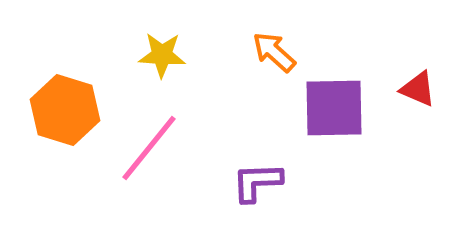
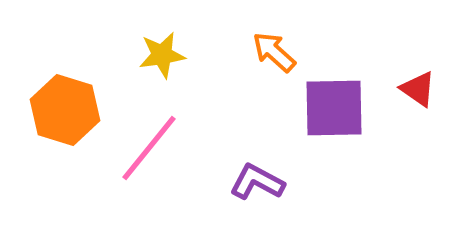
yellow star: rotated 12 degrees counterclockwise
red triangle: rotated 12 degrees clockwise
purple L-shape: rotated 30 degrees clockwise
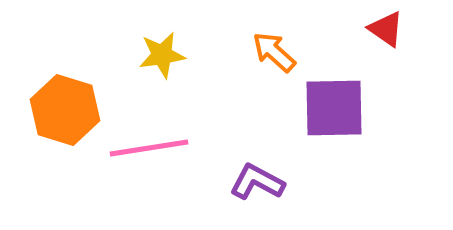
red triangle: moved 32 px left, 60 px up
pink line: rotated 42 degrees clockwise
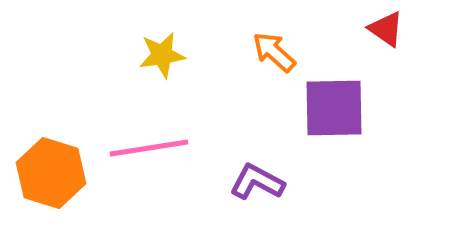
orange hexagon: moved 14 px left, 63 px down
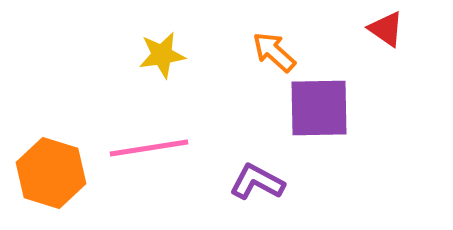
purple square: moved 15 px left
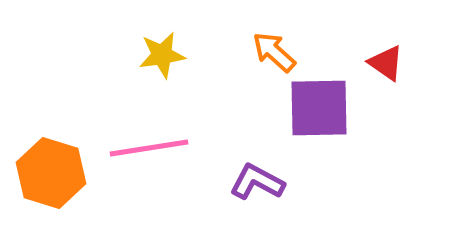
red triangle: moved 34 px down
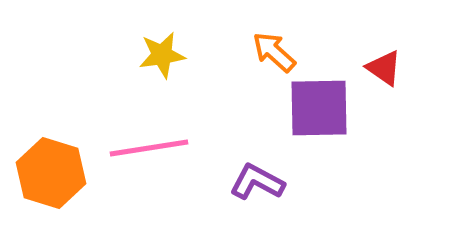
red triangle: moved 2 px left, 5 px down
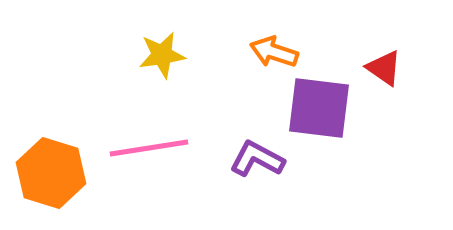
orange arrow: rotated 24 degrees counterclockwise
purple square: rotated 8 degrees clockwise
purple L-shape: moved 23 px up
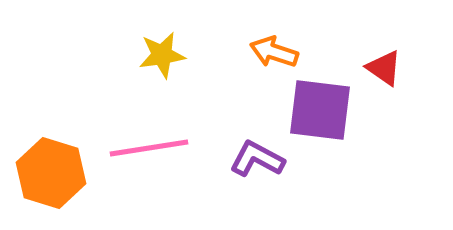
purple square: moved 1 px right, 2 px down
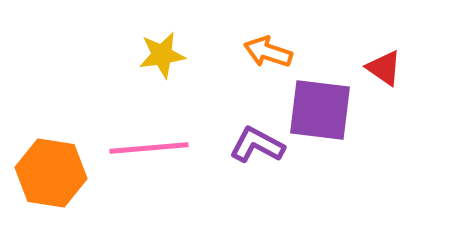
orange arrow: moved 6 px left
pink line: rotated 4 degrees clockwise
purple L-shape: moved 14 px up
orange hexagon: rotated 8 degrees counterclockwise
